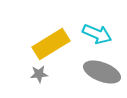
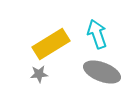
cyan arrow: rotated 132 degrees counterclockwise
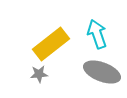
yellow rectangle: rotated 6 degrees counterclockwise
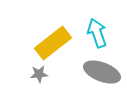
cyan arrow: moved 1 px up
yellow rectangle: moved 2 px right, 1 px up
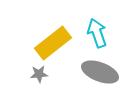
gray ellipse: moved 2 px left
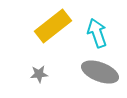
yellow rectangle: moved 17 px up
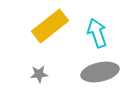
yellow rectangle: moved 3 px left
gray ellipse: rotated 33 degrees counterclockwise
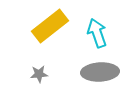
gray ellipse: rotated 9 degrees clockwise
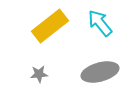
cyan arrow: moved 3 px right, 10 px up; rotated 20 degrees counterclockwise
gray ellipse: rotated 12 degrees counterclockwise
